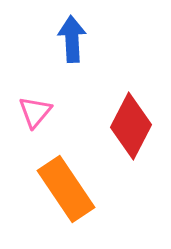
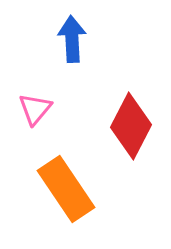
pink triangle: moved 3 px up
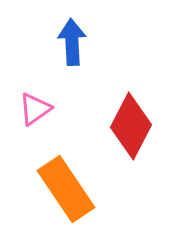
blue arrow: moved 3 px down
pink triangle: rotated 15 degrees clockwise
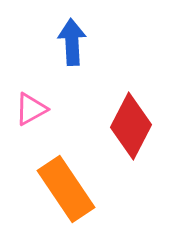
pink triangle: moved 4 px left; rotated 6 degrees clockwise
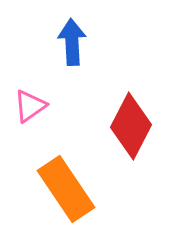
pink triangle: moved 1 px left, 3 px up; rotated 6 degrees counterclockwise
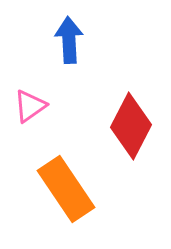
blue arrow: moved 3 px left, 2 px up
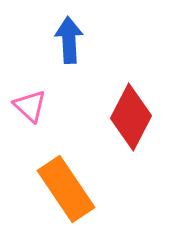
pink triangle: rotated 42 degrees counterclockwise
red diamond: moved 9 px up
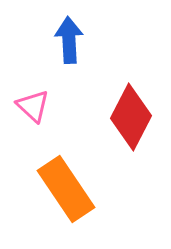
pink triangle: moved 3 px right
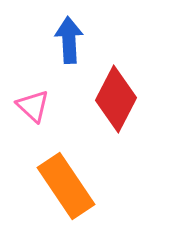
red diamond: moved 15 px left, 18 px up
orange rectangle: moved 3 px up
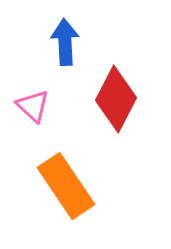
blue arrow: moved 4 px left, 2 px down
